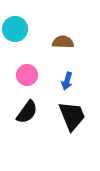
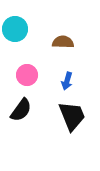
black semicircle: moved 6 px left, 2 px up
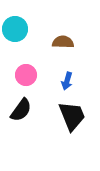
pink circle: moved 1 px left
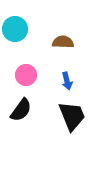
blue arrow: rotated 30 degrees counterclockwise
